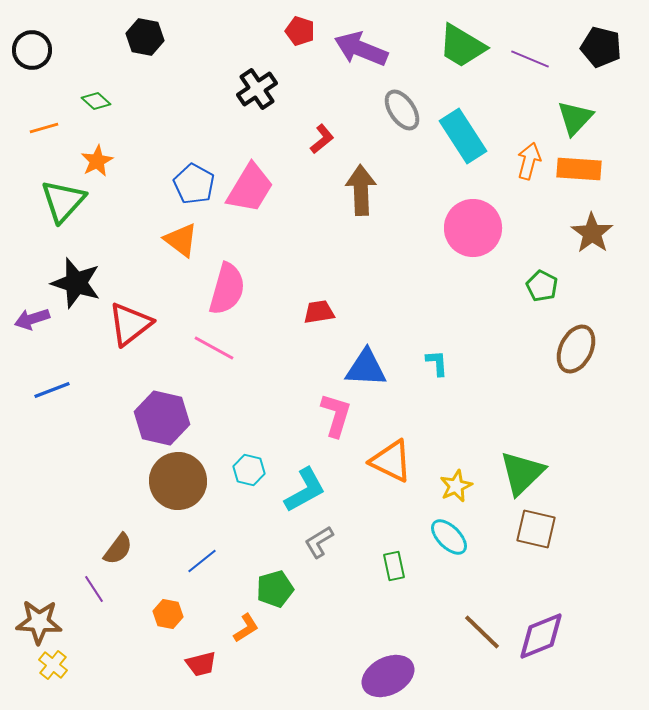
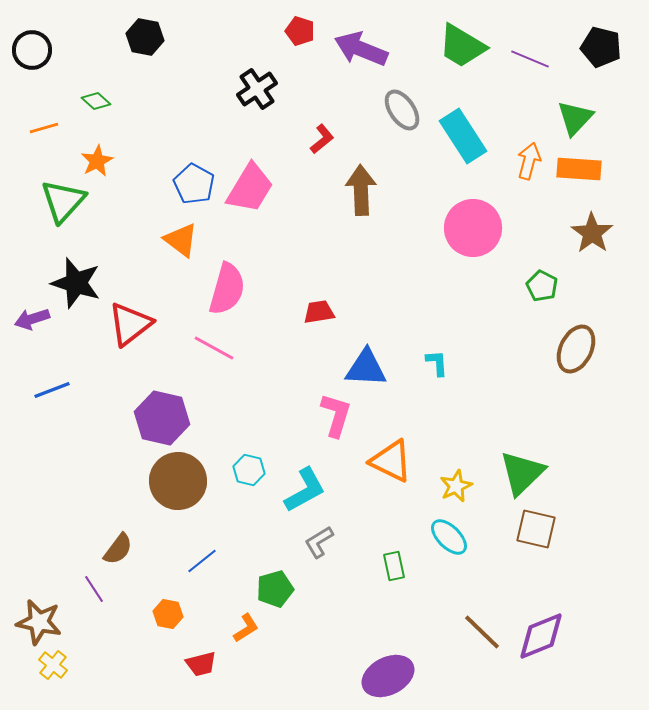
brown star at (39, 622): rotated 9 degrees clockwise
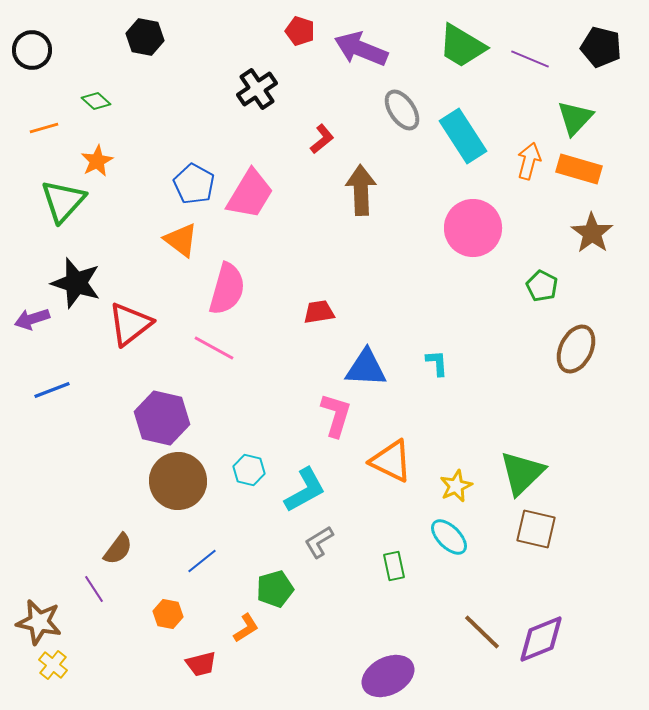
orange rectangle at (579, 169): rotated 12 degrees clockwise
pink trapezoid at (250, 188): moved 6 px down
purple diamond at (541, 636): moved 3 px down
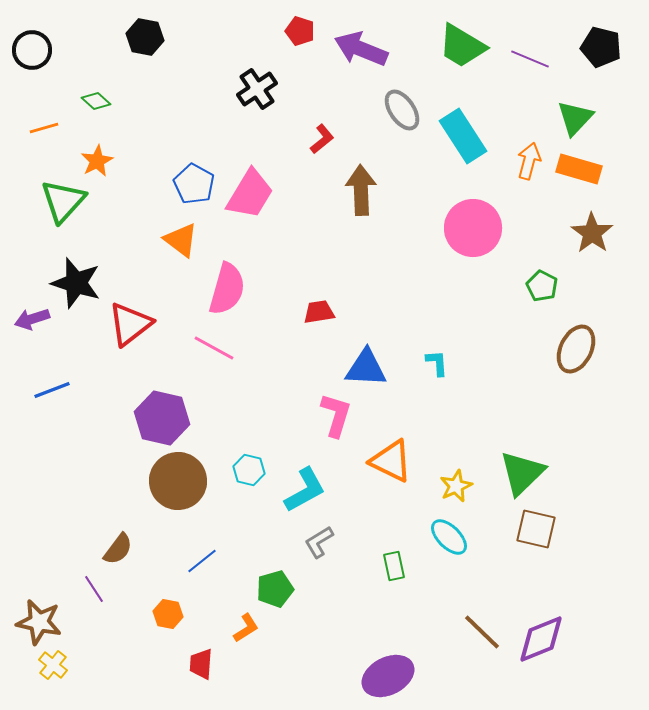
red trapezoid at (201, 664): rotated 108 degrees clockwise
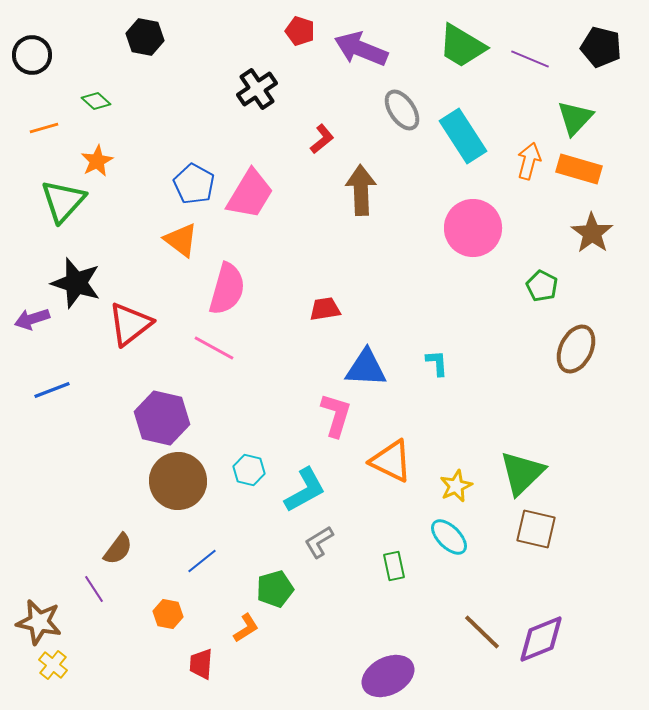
black circle at (32, 50): moved 5 px down
red trapezoid at (319, 312): moved 6 px right, 3 px up
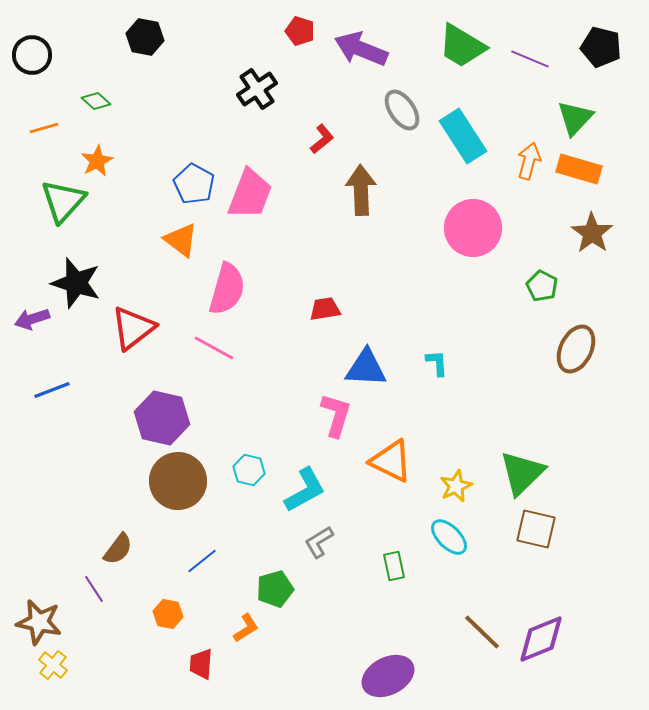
pink trapezoid at (250, 194): rotated 10 degrees counterclockwise
red triangle at (130, 324): moved 3 px right, 4 px down
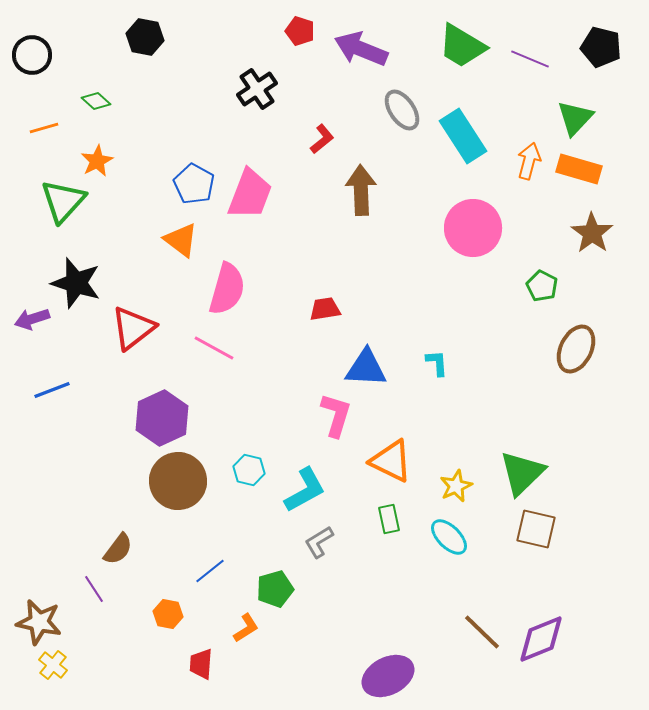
purple hexagon at (162, 418): rotated 22 degrees clockwise
blue line at (202, 561): moved 8 px right, 10 px down
green rectangle at (394, 566): moved 5 px left, 47 px up
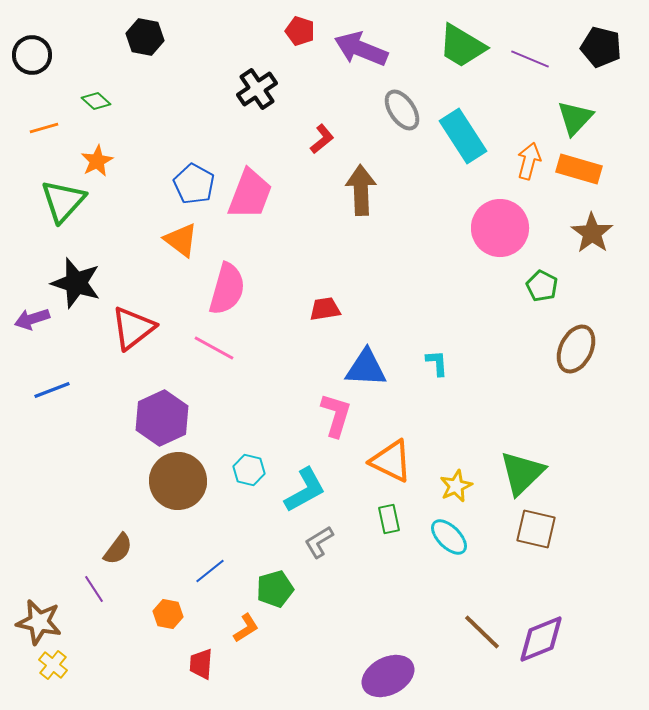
pink circle at (473, 228): moved 27 px right
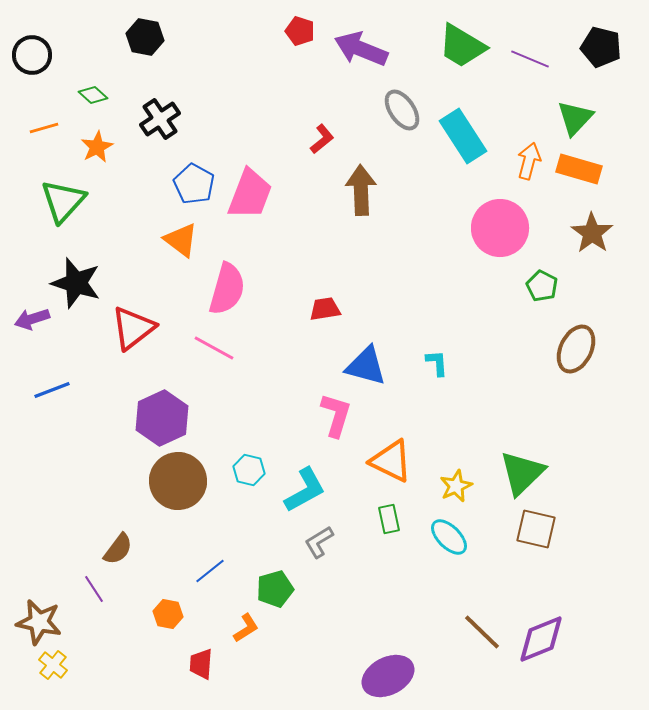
black cross at (257, 89): moved 97 px left, 30 px down
green diamond at (96, 101): moved 3 px left, 6 px up
orange star at (97, 161): moved 14 px up
blue triangle at (366, 368): moved 2 px up; rotated 12 degrees clockwise
